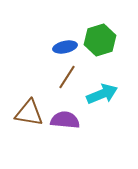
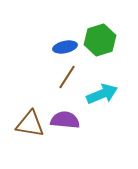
brown triangle: moved 1 px right, 11 px down
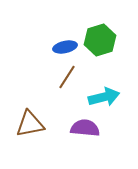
cyan arrow: moved 2 px right, 3 px down; rotated 8 degrees clockwise
purple semicircle: moved 20 px right, 8 px down
brown triangle: rotated 20 degrees counterclockwise
